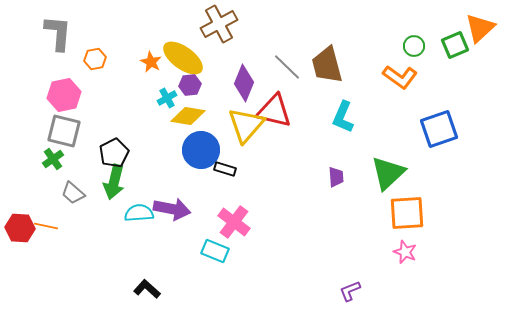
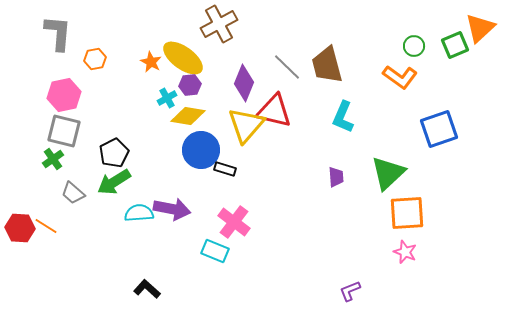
green arrow: rotated 44 degrees clockwise
orange line: rotated 20 degrees clockwise
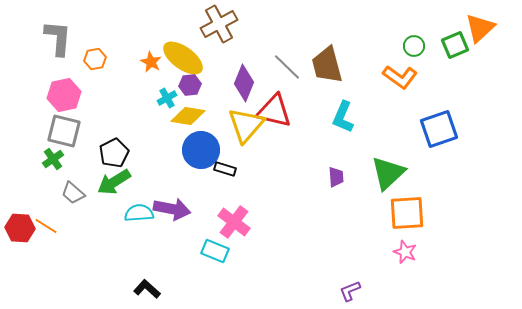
gray L-shape: moved 5 px down
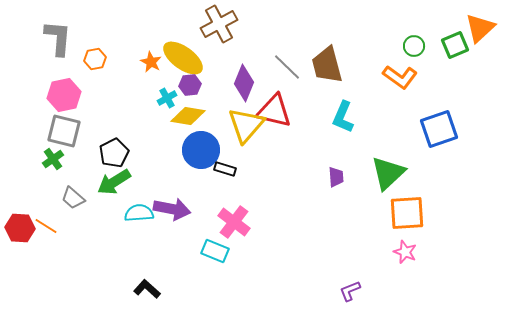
gray trapezoid: moved 5 px down
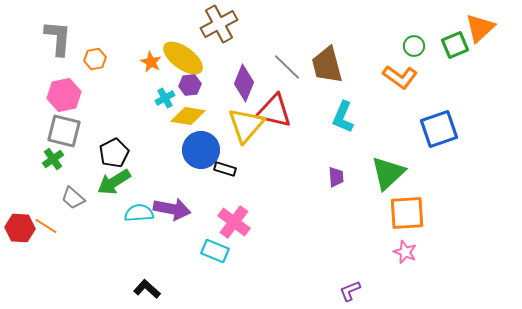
cyan cross: moved 2 px left
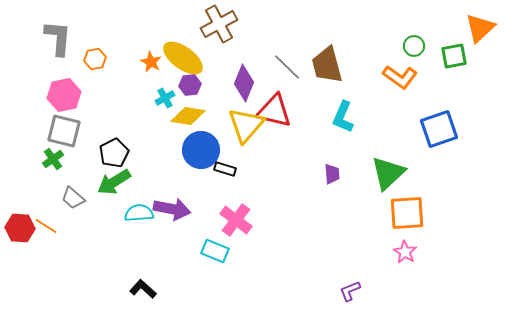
green square: moved 1 px left, 11 px down; rotated 12 degrees clockwise
purple trapezoid: moved 4 px left, 3 px up
pink cross: moved 2 px right, 2 px up
pink star: rotated 10 degrees clockwise
black L-shape: moved 4 px left
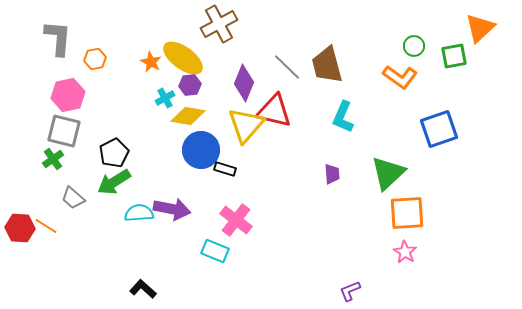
pink hexagon: moved 4 px right
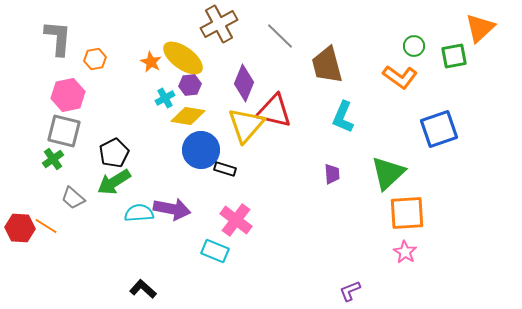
gray line: moved 7 px left, 31 px up
